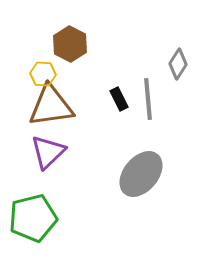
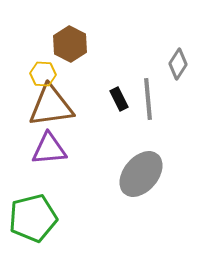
purple triangle: moved 1 px right, 3 px up; rotated 39 degrees clockwise
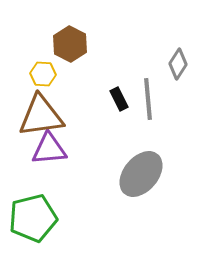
brown triangle: moved 10 px left, 10 px down
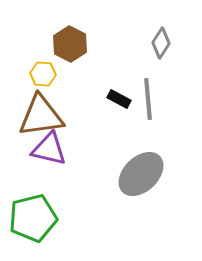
gray diamond: moved 17 px left, 21 px up
black rectangle: rotated 35 degrees counterclockwise
purple triangle: rotated 18 degrees clockwise
gray ellipse: rotated 6 degrees clockwise
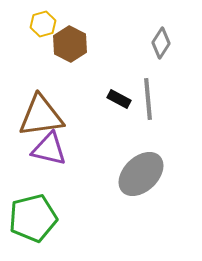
yellow hexagon: moved 50 px up; rotated 20 degrees counterclockwise
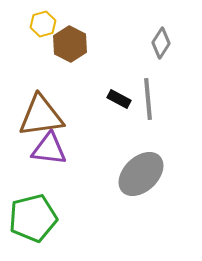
purple triangle: rotated 6 degrees counterclockwise
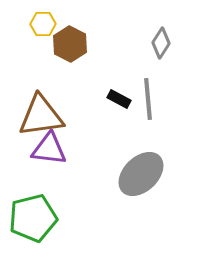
yellow hexagon: rotated 15 degrees clockwise
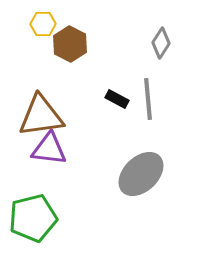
black rectangle: moved 2 px left
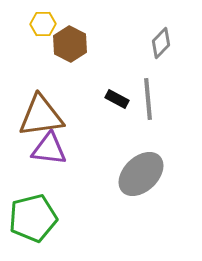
gray diamond: rotated 12 degrees clockwise
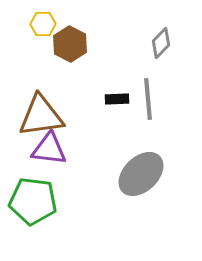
black rectangle: rotated 30 degrees counterclockwise
green pentagon: moved 17 px up; rotated 21 degrees clockwise
